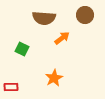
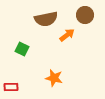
brown semicircle: moved 2 px right, 1 px down; rotated 15 degrees counterclockwise
orange arrow: moved 5 px right, 3 px up
orange star: rotated 30 degrees counterclockwise
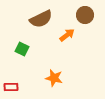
brown semicircle: moved 5 px left; rotated 15 degrees counterclockwise
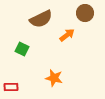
brown circle: moved 2 px up
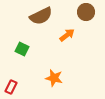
brown circle: moved 1 px right, 1 px up
brown semicircle: moved 3 px up
red rectangle: rotated 64 degrees counterclockwise
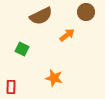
red rectangle: rotated 24 degrees counterclockwise
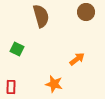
brown semicircle: rotated 80 degrees counterclockwise
orange arrow: moved 10 px right, 24 px down
green square: moved 5 px left
orange star: moved 6 px down
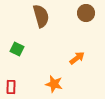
brown circle: moved 1 px down
orange arrow: moved 1 px up
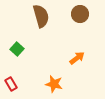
brown circle: moved 6 px left, 1 px down
green square: rotated 16 degrees clockwise
red rectangle: moved 3 px up; rotated 32 degrees counterclockwise
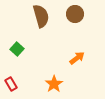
brown circle: moved 5 px left
orange star: rotated 24 degrees clockwise
